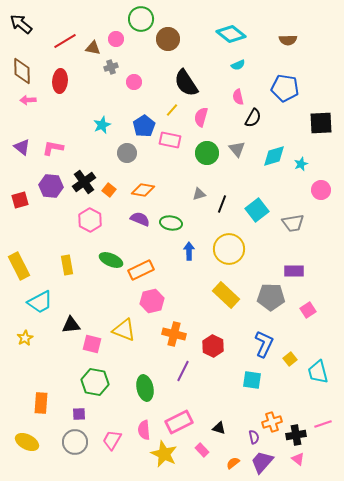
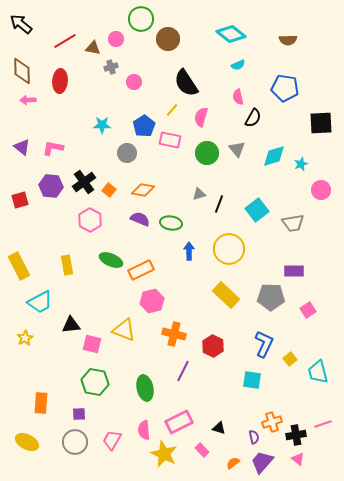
cyan star at (102, 125): rotated 24 degrees clockwise
black line at (222, 204): moved 3 px left
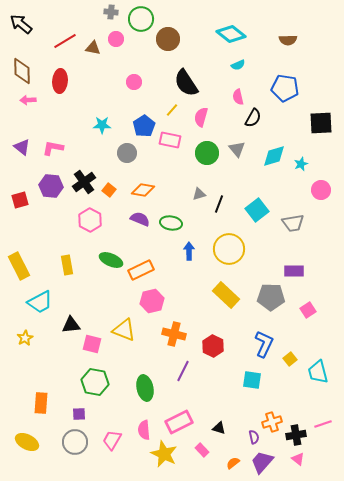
gray cross at (111, 67): moved 55 px up; rotated 24 degrees clockwise
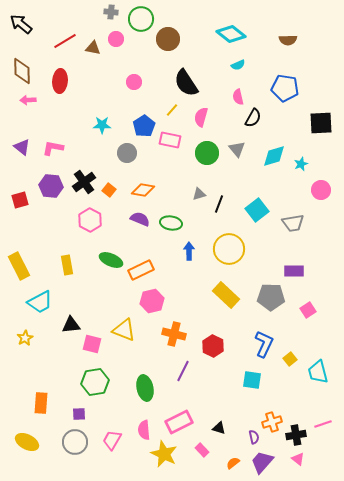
green hexagon at (95, 382): rotated 20 degrees counterclockwise
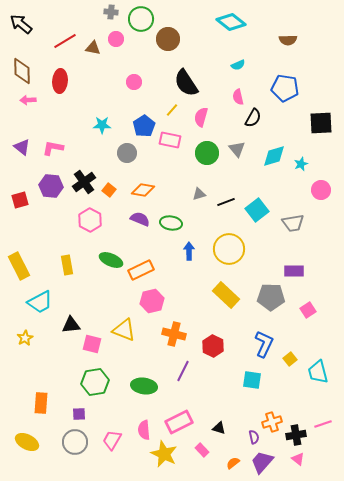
cyan diamond at (231, 34): moved 12 px up
black line at (219, 204): moved 7 px right, 2 px up; rotated 48 degrees clockwise
green ellipse at (145, 388): moved 1 px left, 2 px up; rotated 70 degrees counterclockwise
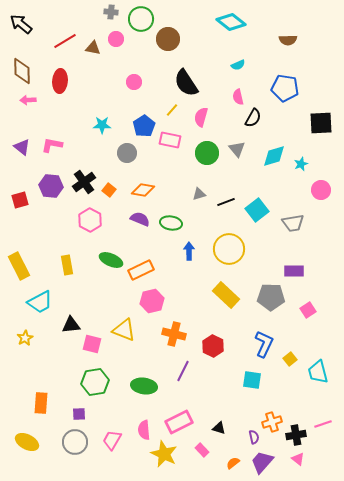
pink L-shape at (53, 148): moved 1 px left, 3 px up
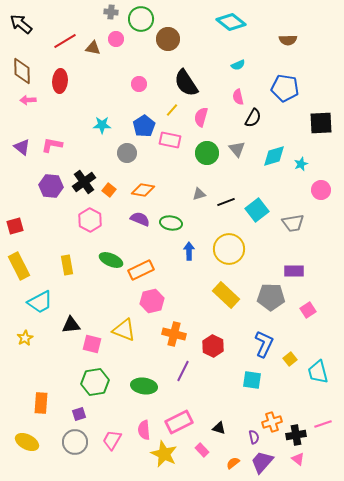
pink circle at (134, 82): moved 5 px right, 2 px down
red square at (20, 200): moved 5 px left, 26 px down
purple square at (79, 414): rotated 16 degrees counterclockwise
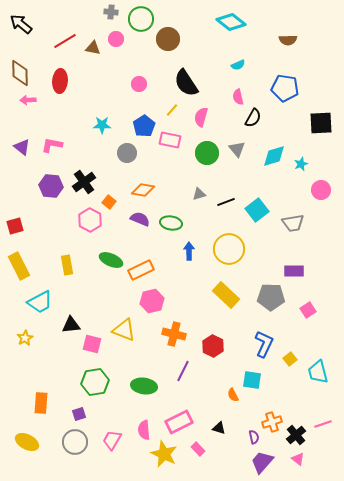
brown diamond at (22, 71): moved 2 px left, 2 px down
orange square at (109, 190): moved 12 px down
black cross at (296, 435): rotated 30 degrees counterclockwise
pink rectangle at (202, 450): moved 4 px left, 1 px up
orange semicircle at (233, 463): moved 68 px up; rotated 80 degrees counterclockwise
